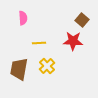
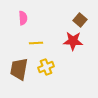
brown square: moved 2 px left
yellow line: moved 3 px left
yellow cross: moved 1 px left, 1 px down; rotated 21 degrees clockwise
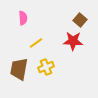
yellow line: rotated 32 degrees counterclockwise
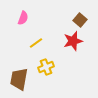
pink semicircle: rotated 24 degrees clockwise
red star: rotated 18 degrees counterclockwise
brown trapezoid: moved 10 px down
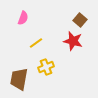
red star: rotated 30 degrees clockwise
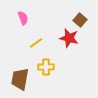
pink semicircle: rotated 40 degrees counterclockwise
red star: moved 4 px left, 3 px up
yellow cross: rotated 21 degrees clockwise
brown trapezoid: moved 1 px right
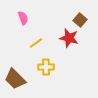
brown trapezoid: moved 5 px left; rotated 55 degrees counterclockwise
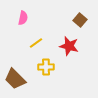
pink semicircle: rotated 32 degrees clockwise
red star: moved 8 px down
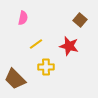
yellow line: moved 1 px down
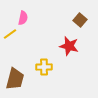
yellow line: moved 26 px left, 10 px up
yellow cross: moved 2 px left
brown trapezoid: rotated 120 degrees counterclockwise
